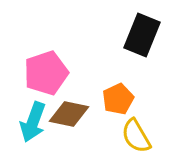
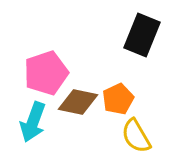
brown diamond: moved 9 px right, 12 px up
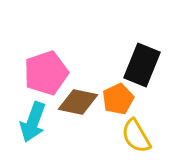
black rectangle: moved 30 px down
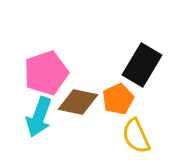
black rectangle: rotated 9 degrees clockwise
cyan arrow: moved 6 px right, 5 px up
yellow semicircle: rotated 6 degrees clockwise
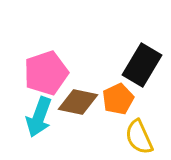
yellow semicircle: moved 3 px right, 1 px down
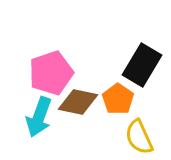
pink pentagon: moved 5 px right
orange pentagon: rotated 12 degrees counterclockwise
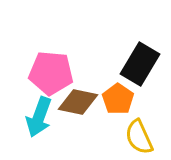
black rectangle: moved 2 px left, 1 px up
pink pentagon: rotated 24 degrees clockwise
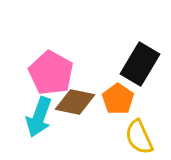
pink pentagon: rotated 24 degrees clockwise
brown diamond: moved 3 px left
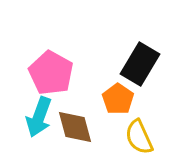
brown diamond: moved 25 px down; rotated 63 degrees clockwise
